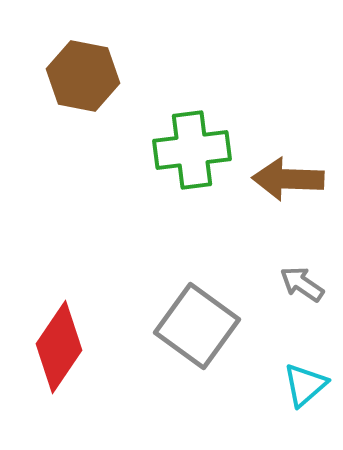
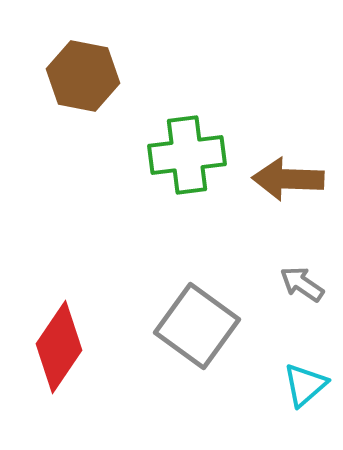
green cross: moved 5 px left, 5 px down
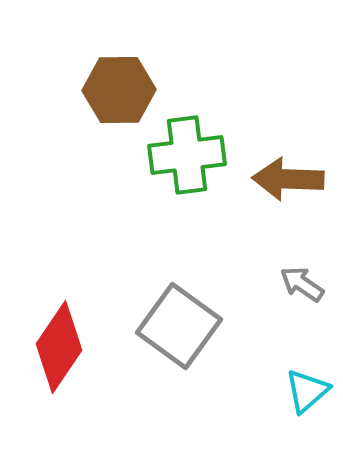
brown hexagon: moved 36 px right, 14 px down; rotated 12 degrees counterclockwise
gray square: moved 18 px left
cyan triangle: moved 2 px right, 6 px down
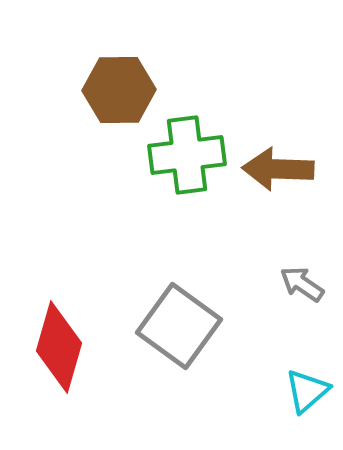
brown arrow: moved 10 px left, 10 px up
red diamond: rotated 18 degrees counterclockwise
